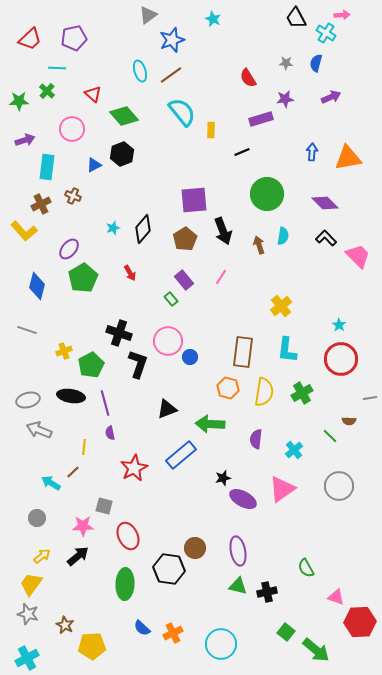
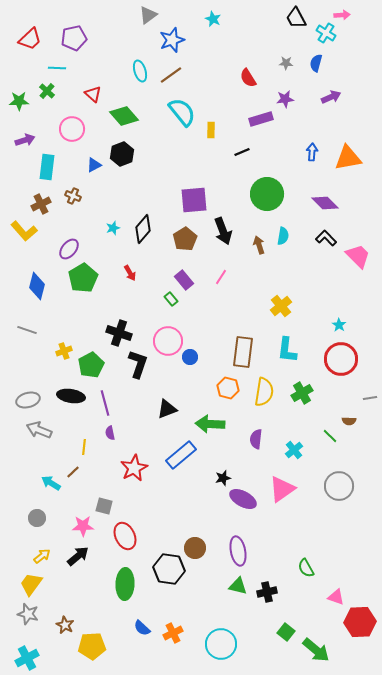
red ellipse at (128, 536): moved 3 px left
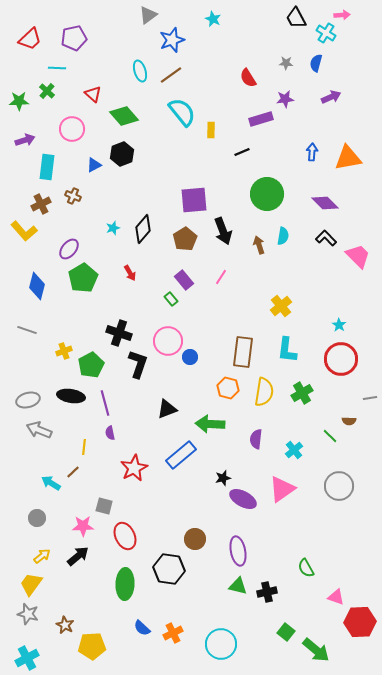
brown circle at (195, 548): moved 9 px up
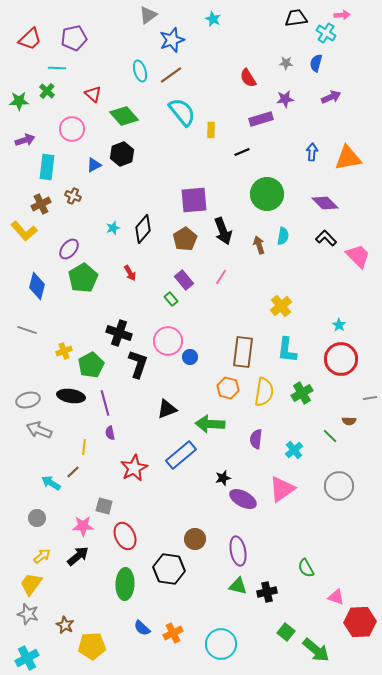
black trapezoid at (296, 18): rotated 110 degrees clockwise
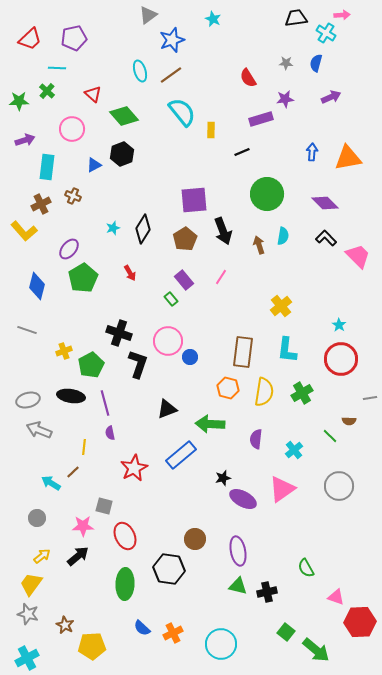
black diamond at (143, 229): rotated 8 degrees counterclockwise
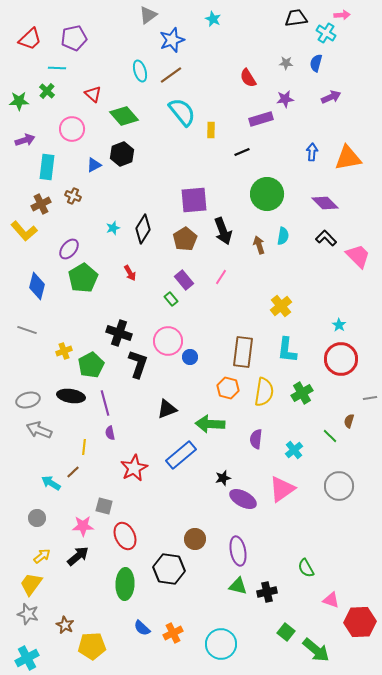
brown semicircle at (349, 421): rotated 104 degrees clockwise
pink triangle at (336, 597): moved 5 px left, 3 px down
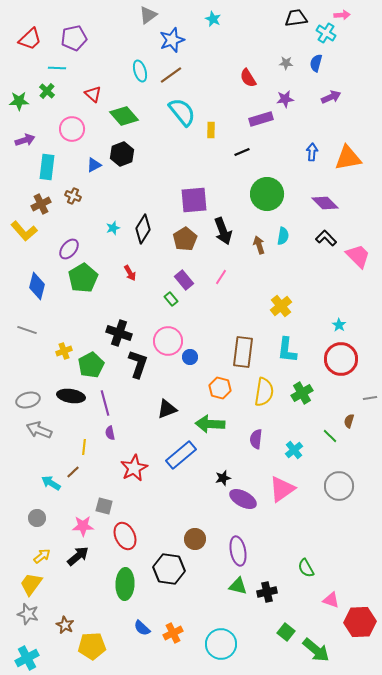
orange hexagon at (228, 388): moved 8 px left
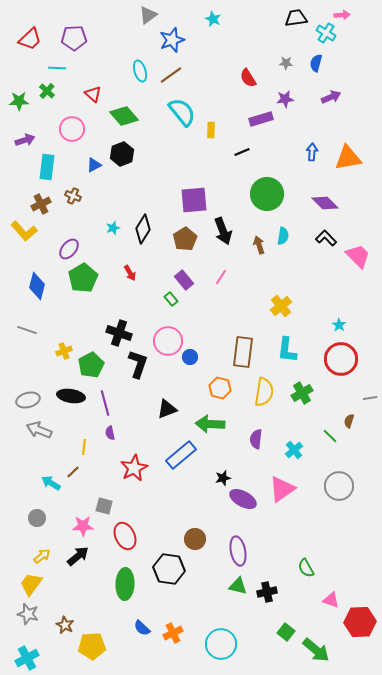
purple pentagon at (74, 38): rotated 10 degrees clockwise
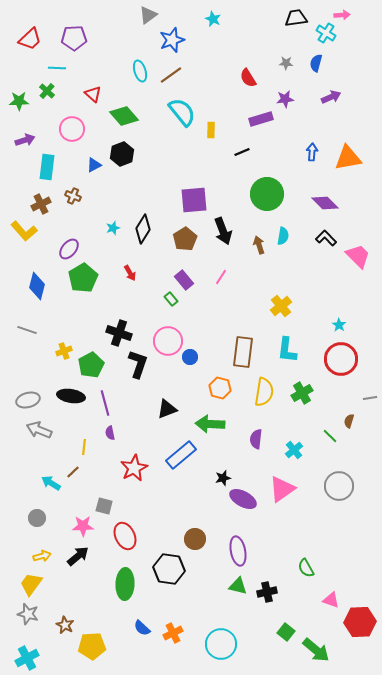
yellow arrow at (42, 556): rotated 24 degrees clockwise
